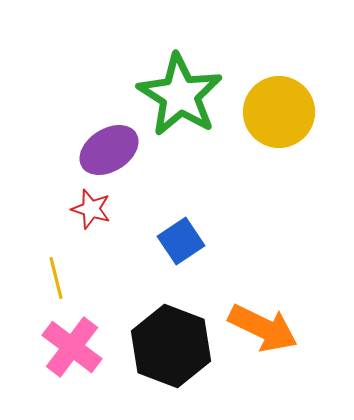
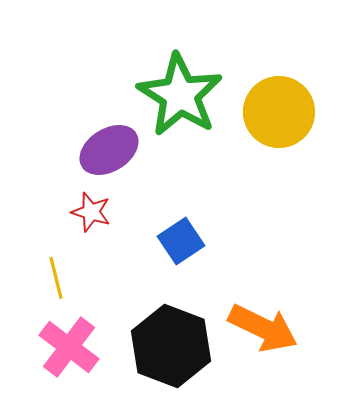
red star: moved 3 px down
pink cross: moved 3 px left
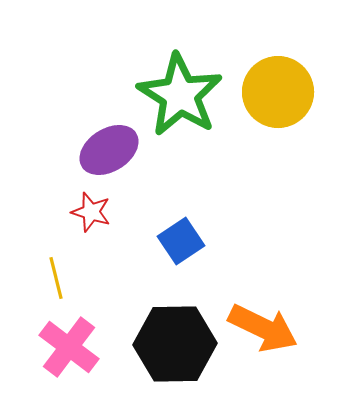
yellow circle: moved 1 px left, 20 px up
black hexagon: moved 4 px right, 2 px up; rotated 22 degrees counterclockwise
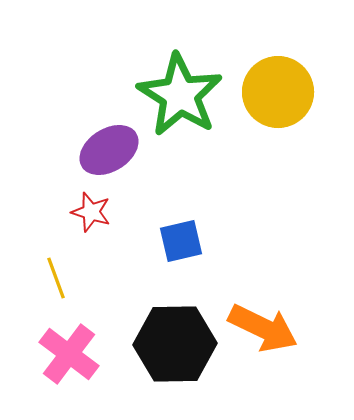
blue square: rotated 21 degrees clockwise
yellow line: rotated 6 degrees counterclockwise
pink cross: moved 7 px down
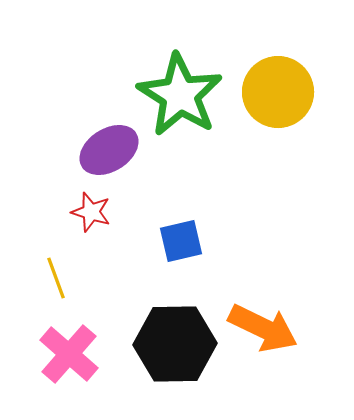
pink cross: rotated 4 degrees clockwise
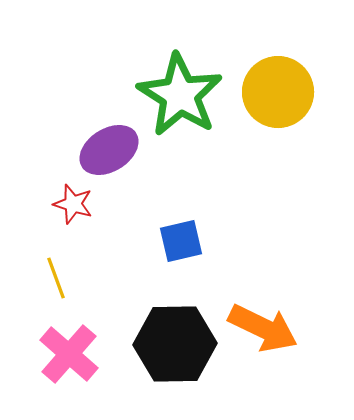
red star: moved 18 px left, 8 px up
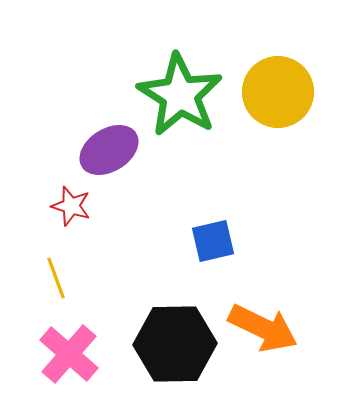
red star: moved 2 px left, 2 px down
blue square: moved 32 px right
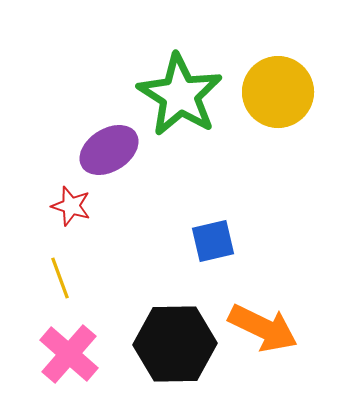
yellow line: moved 4 px right
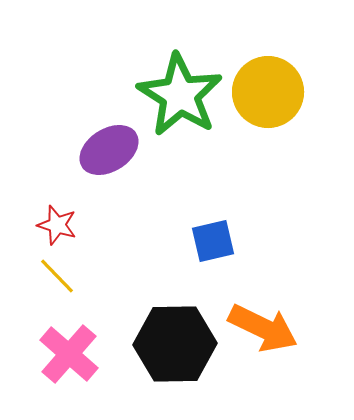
yellow circle: moved 10 px left
red star: moved 14 px left, 19 px down
yellow line: moved 3 px left, 2 px up; rotated 24 degrees counterclockwise
